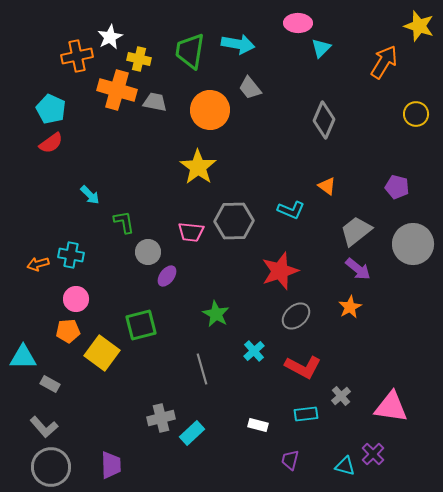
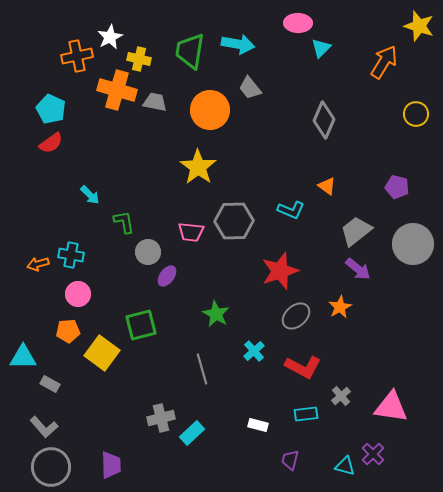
pink circle at (76, 299): moved 2 px right, 5 px up
orange star at (350, 307): moved 10 px left
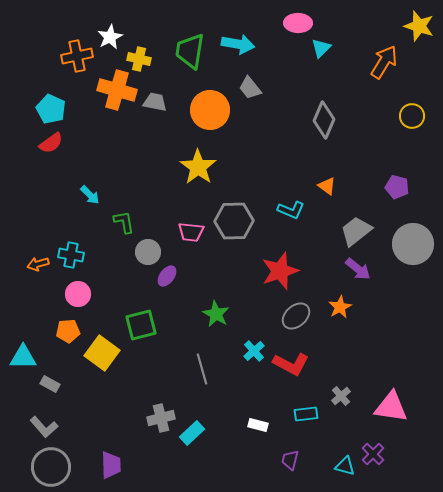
yellow circle at (416, 114): moved 4 px left, 2 px down
red L-shape at (303, 367): moved 12 px left, 3 px up
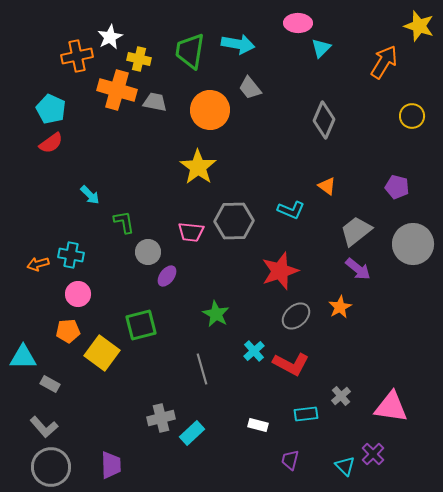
cyan triangle at (345, 466): rotated 30 degrees clockwise
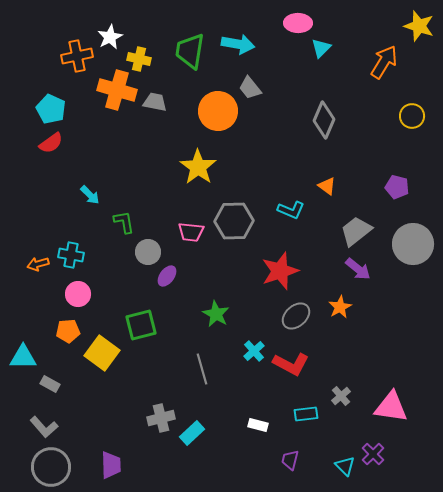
orange circle at (210, 110): moved 8 px right, 1 px down
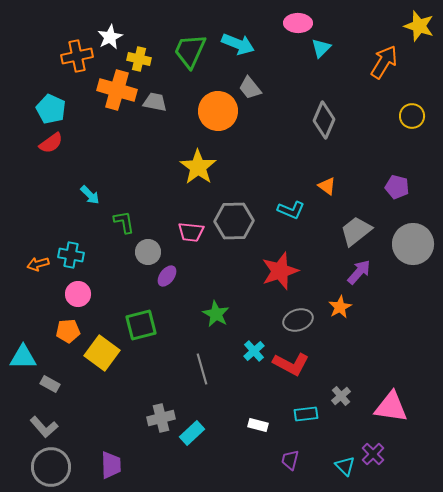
cyan arrow at (238, 44): rotated 12 degrees clockwise
green trapezoid at (190, 51): rotated 15 degrees clockwise
purple arrow at (358, 269): moved 1 px right, 3 px down; rotated 88 degrees counterclockwise
gray ellipse at (296, 316): moved 2 px right, 4 px down; rotated 24 degrees clockwise
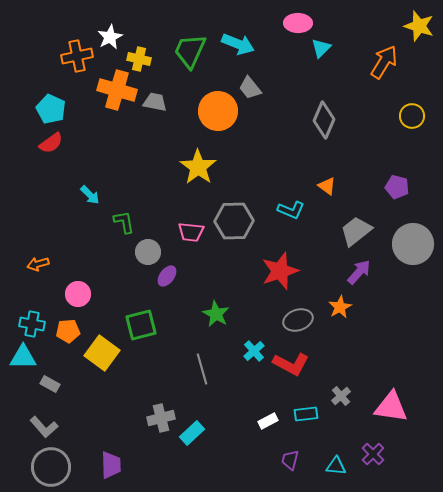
cyan cross at (71, 255): moved 39 px left, 69 px down
white rectangle at (258, 425): moved 10 px right, 4 px up; rotated 42 degrees counterclockwise
cyan triangle at (345, 466): moved 9 px left; rotated 40 degrees counterclockwise
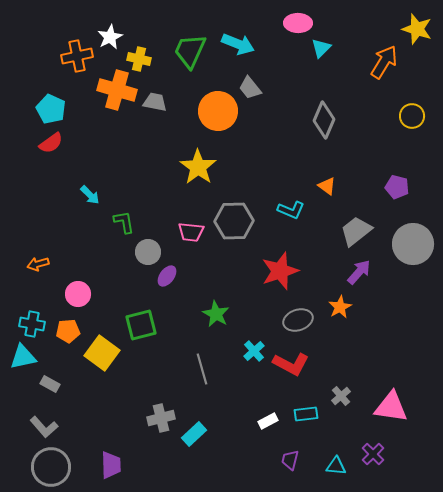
yellow star at (419, 26): moved 2 px left, 3 px down
cyan triangle at (23, 357): rotated 12 degrees counterclockwise
cyan rectangle at (192, 433): moved 2 px right, 1 px down
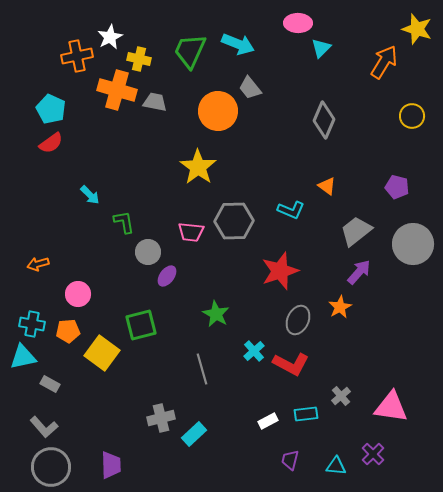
gray ellipse at (298, 320): rotated 48 degrees counterclockwise
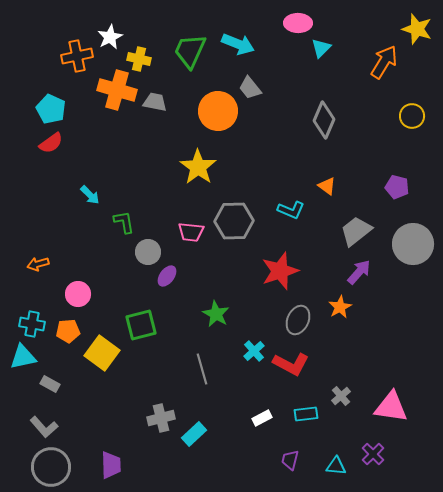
white rectangle at (268, 421): moved 6 px left, 3 px up
